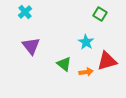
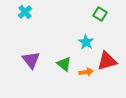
purple triangle: moved 14 px down
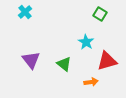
orange arrow: moved 5 px right, 10 px down
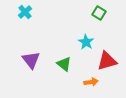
green square: moved 1 px left, 1 px up
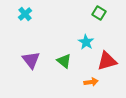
cyan cross: moved 2 px down
green triangle: moved 3 px up
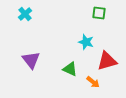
green square: rotated 24 degrees counterclockwise
cyan star: rotated 14 degrees counterclockwise
green triangle: moved 6 px right, 8 px down; rotated 14 degrees counterclockwise
orange arrow: moved 2 px right; rotated 48 degrees clockwise
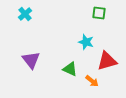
orange arrow: moved 1 px left, 1 px up
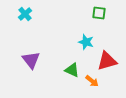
green triangle: moved 2 px right, 1 px down
